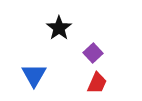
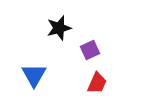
black star: rotated 20 degrees clockwise
purple square: moved 3 px left, 3 px up; rotated 18 degrees clockwise
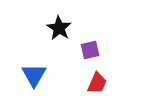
black star: rotated 25 degrees counterclockwise
purple square: rotated 12 degrees clockwise
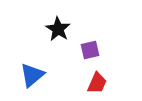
black star: moved 1 px left, 1 px down
blue triangle: moved 2 px left; rotated 20 degrees clockwise
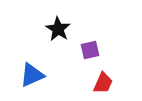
blue triangle: rotated 16 degrees clockwise
red trapezoid: moved 6 px right
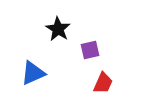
blue triangle: moved 1 px right, 2 px up
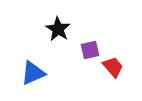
red trapezoid: moved 10 px right, 16 px up; rotated 65 degrees counterclockwise
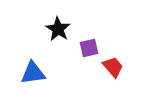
purple square: moved 1 px left, 2 px up
blue triangle: rotated 16 degrees clockwise
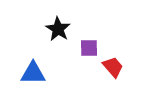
purple square: rotated 12 degrees clockwise
blue triangle: rotated 8 degrees clockwise
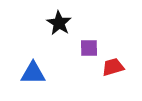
black star: moved 1 px right, 6 px up
red trapezoid: rotated 65 degrees counterclockwise
